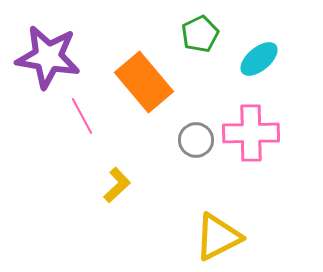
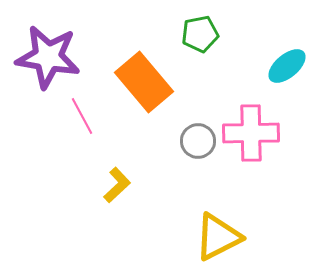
green pentagon: rotated 15 degrees clockwise
cyan ellipse: moved 28 px right, 7 px down
gray circle: moved 2 px right, 1 px down
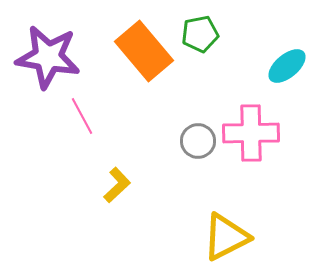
orange rectangle: moved 31 px up
yellow triangle: moved 8 px right
